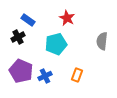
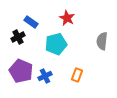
blue rectangle: moved 3 px right, 2 px down
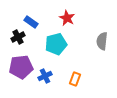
purple pentagon: moved 4 px up; rotated 30 degrees counterclockwise
orange rectangle: moved 2 px left, 4 px down
